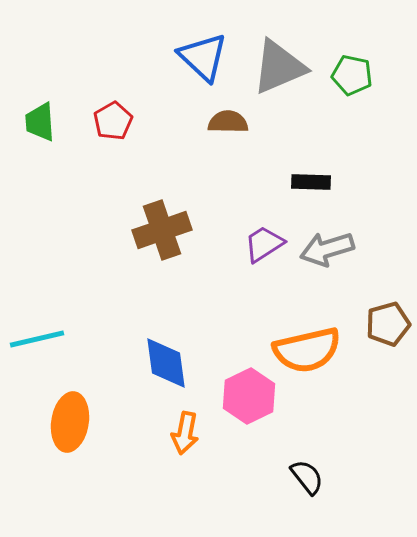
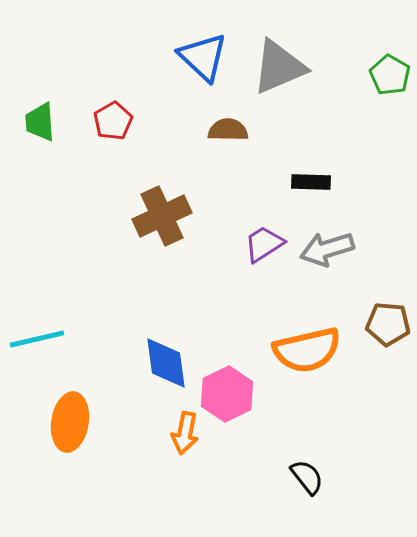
green pentagon: moved 38 px right; rotated 18 degrees clockwise
brown semicircle: moved 8 px down
brown cross: moved 14 px up; rotated 6 degrees counterclockwise
brown pentagon: rotated 21 degrees clockwise
pink hexagon: moved 22 px left, 2 px up
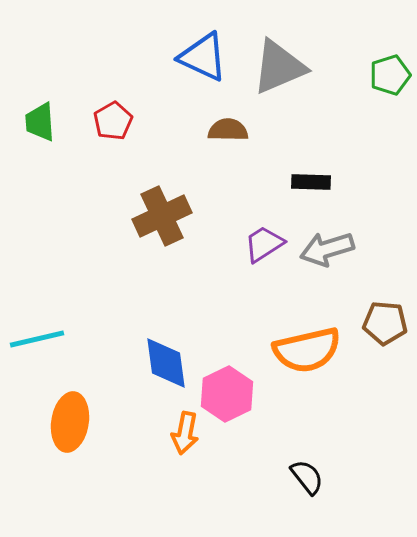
blue triangle: rotated 18 degrees counterclockwise
green pentagon: rotated 24 degrees clockwise
brown pentagon: moved 3 px left, 1 px up
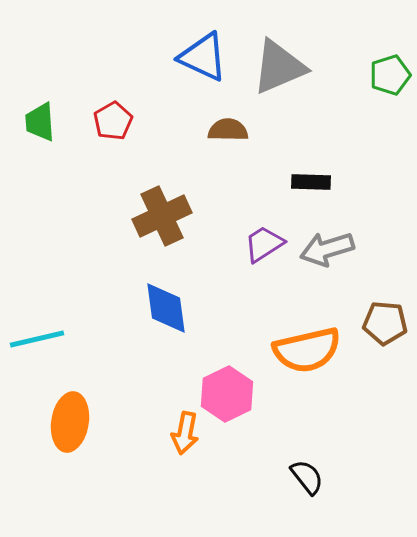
blue diamond: moved 55 px up
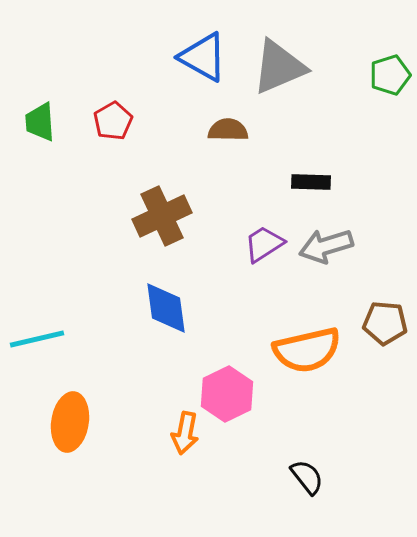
blue triangle: rotated 4 degrees clockwise
gray arrow: moved 1 px left, 3 px up
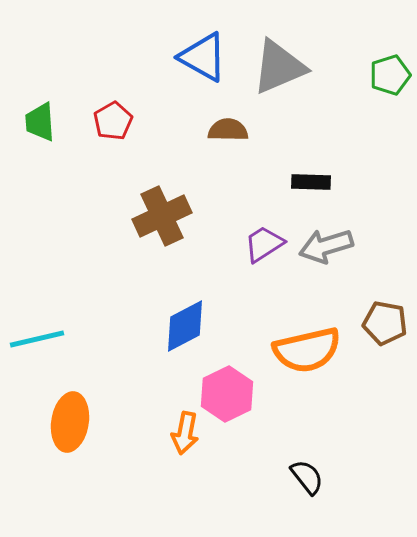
blue diamond: moved 19 px right, 18 px down; rotated 70 degrees clockwise
brown pentagon: rotated 6 degrees clockwise
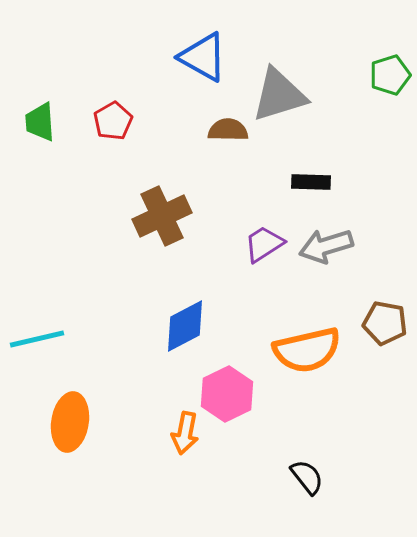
gray triangle: moved 28 px down; rotated 6 degrees clockwise
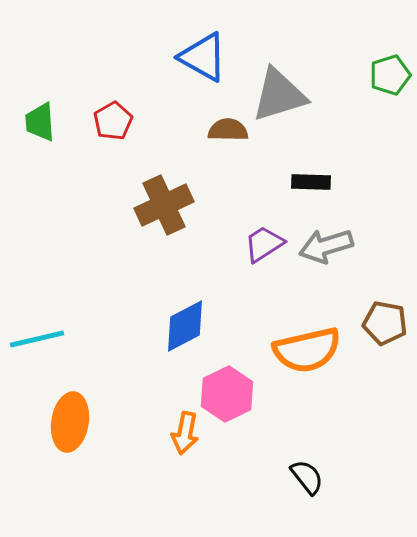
brown cross: moved 2 px right, 11 px up
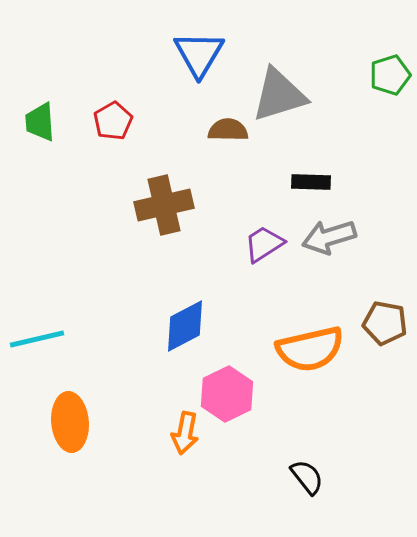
blue triangle: moved 4 px left, 3 px up; rotated 32 degrees clockwise
brown cross: rotated 12 degrees clockwise
gray arrow: moved 3 px right, 9 px up
orange semicircle: moved 3 px right, 1 px up
orange ellipse: rotated 14 degrees counterclockwise
